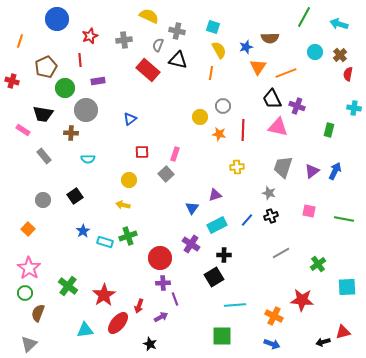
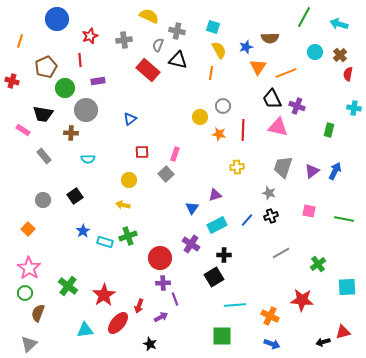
orange cross at (274, 316): moved 4 px left
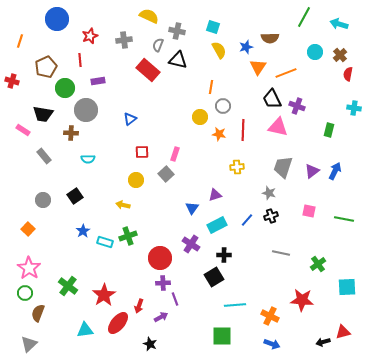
orange line at (211, 73): moved 14 px down
yellow circle at (129, 180): moved 7 px right
gray line at (281, 253): rotated 42 degrees clockwise
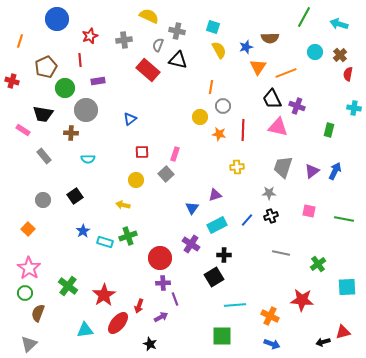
gray star at (269, 193): rotated 16 degrees counterclockwise
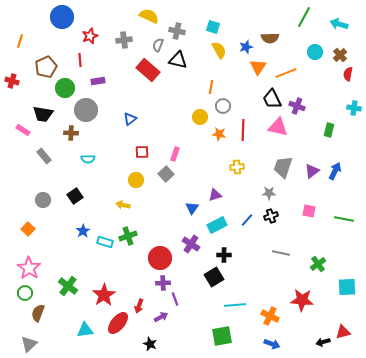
blue circle at (57, 19): moved 5 px right, 2 px up
green square at (222, 336): rotated 10 degrees counterclockwise
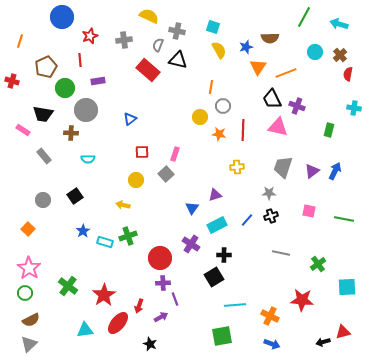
brown semicircle at (38, 313): moved 7 px left, 7 px down; rotated 138 degrees counterclockwise
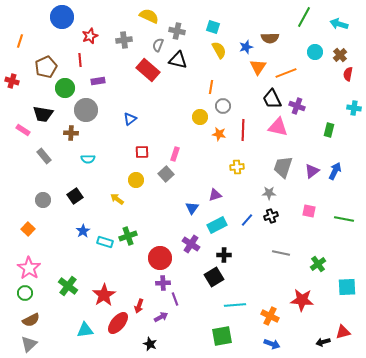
yellow arrow at (123, 205): moved 6 px left, 6 px up; rotated 24 degrees clockwise
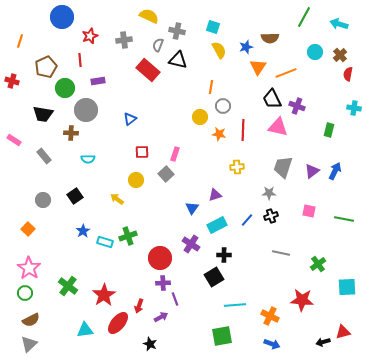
pink rectangle at (23, 130): moved 9 px left, 10 px down
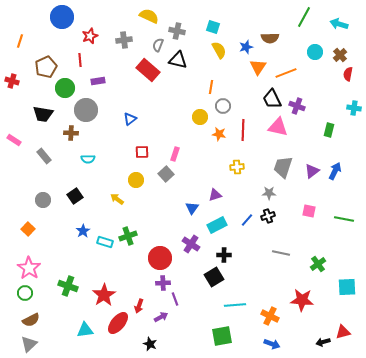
black cross at (271, 216): moved 3 px left
green cross at (68, 286): rotated 18 degrees counterclockwise
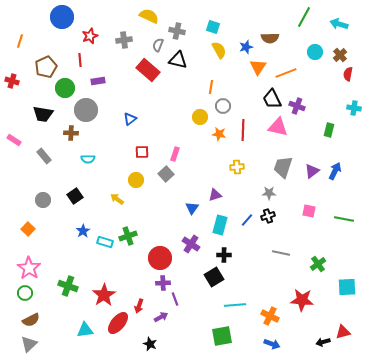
cyan rectangle at (217, 225): moved 3 px right; rotated 48 degrees counterclockwise
